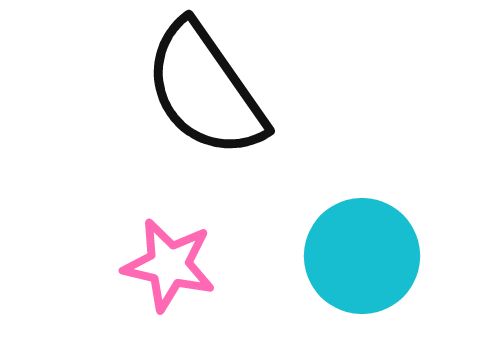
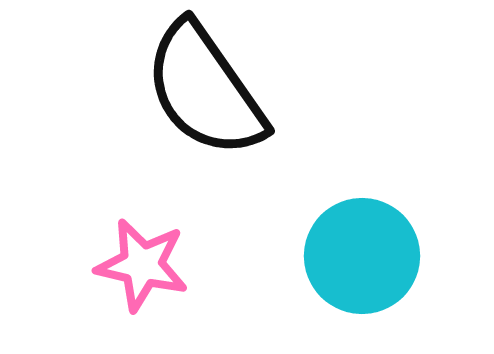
pink star: moved 27 px left
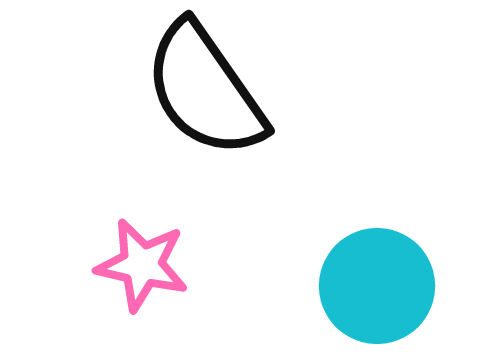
cyan circle: moved 15 px right, 30 px down
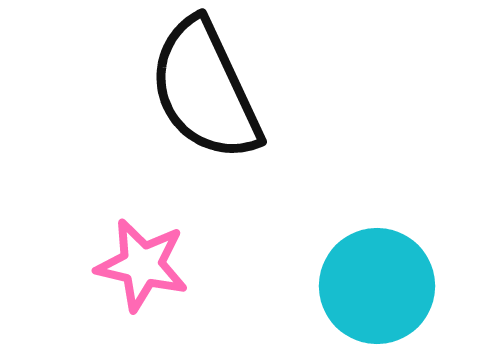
black semicircle: rotated 10 degrees clockwise
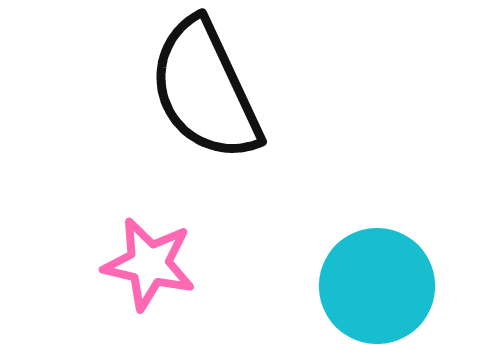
pink star: moved 7 px right, 1 px up
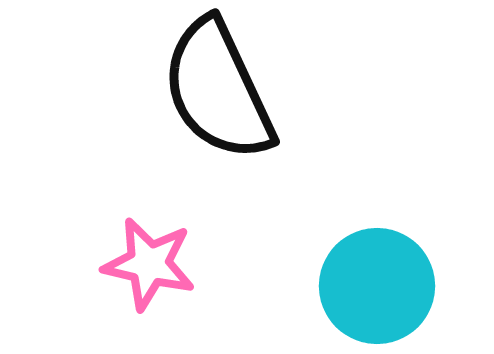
black semicircle: moved 13 px right
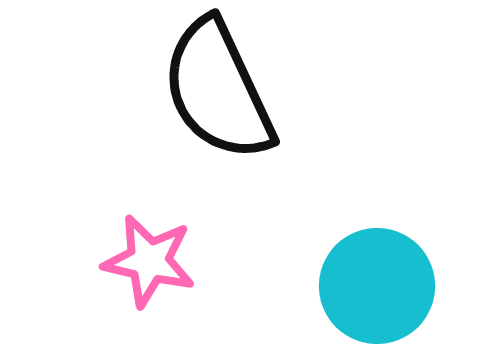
pink star: moved 3 px up
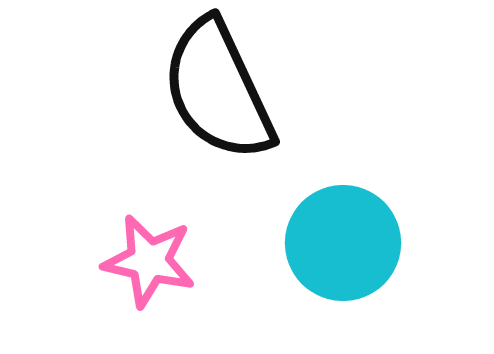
cyan circle: moved 34 px left, 43 px up
